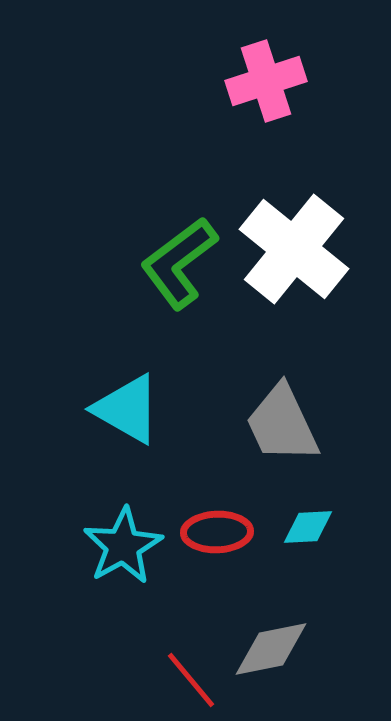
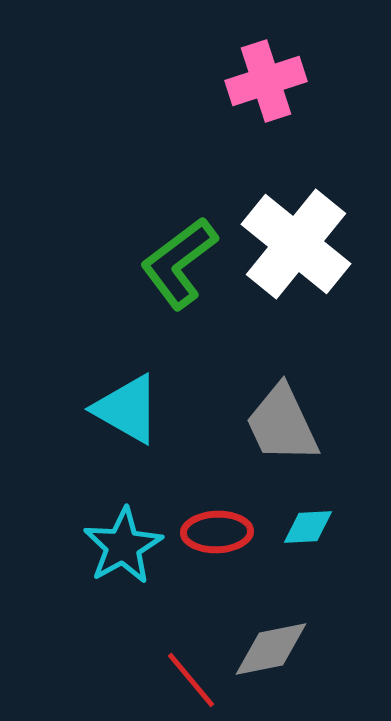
white cross: moved 2 px right, 5 px up
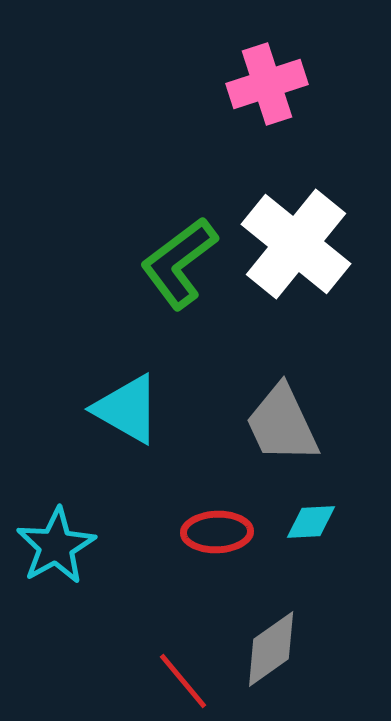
pink cross: moved 1 px right, 3 px down
cyan diamond: moved 3 px right, 5 px up
cyan star: moved 67 px left
gray diamond: rotated 24 degrees counterclockwise
red line: moved 8 px left, 1 px down
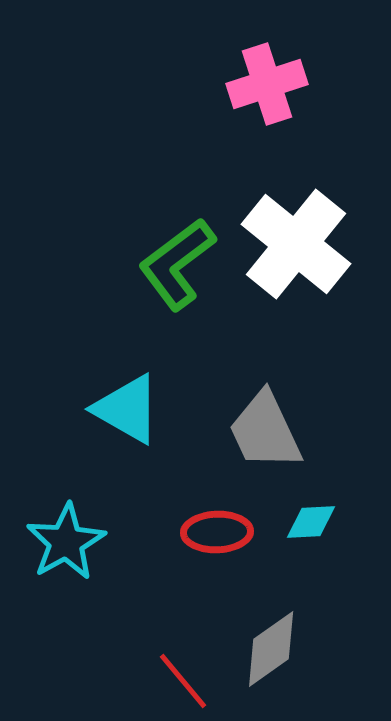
green L-shape: moved 2 px left, 1 px down
gray trapezoid: moved 17 px left, 7 px down
cyan star: moved 10 px right, 4 px up
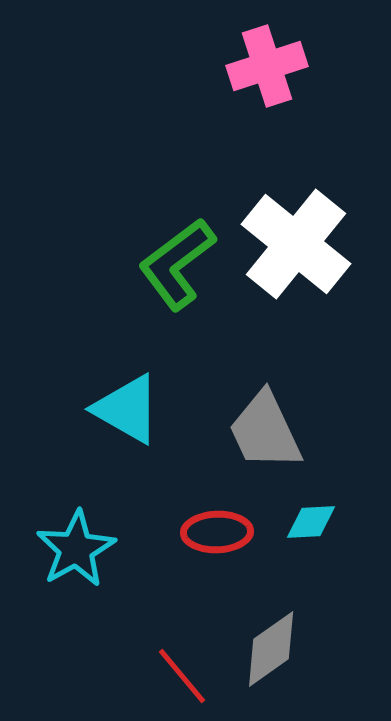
pink cross: moved 18 px up
cyan star: moved 10 px right, 7 px down
red line: moved 1 px left, 5 px up
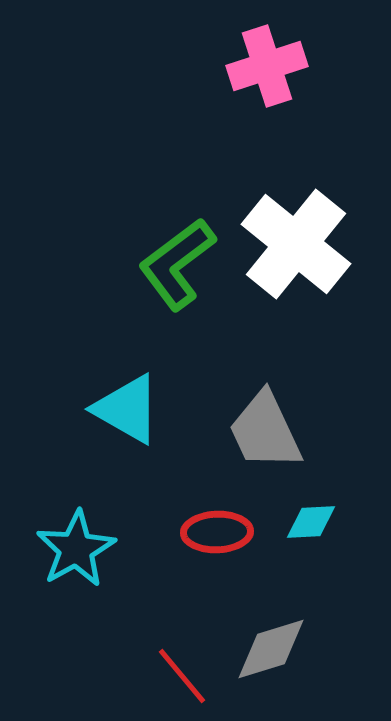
gray diamond: rotated 18 degrees clockwise
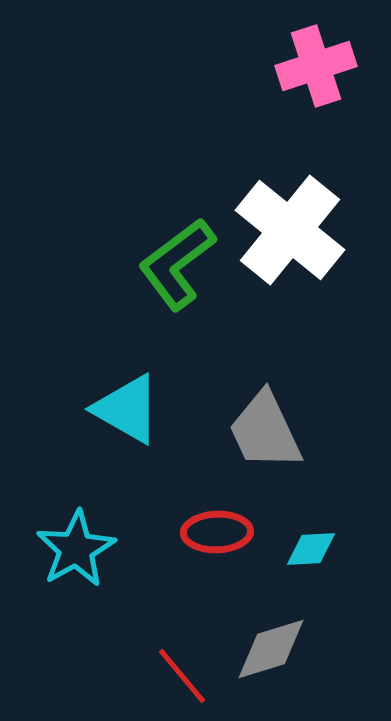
pink cross: moved 49 px right
white cross: moved 6 px left, 14 px up
cyan diamond: moved 27 px down
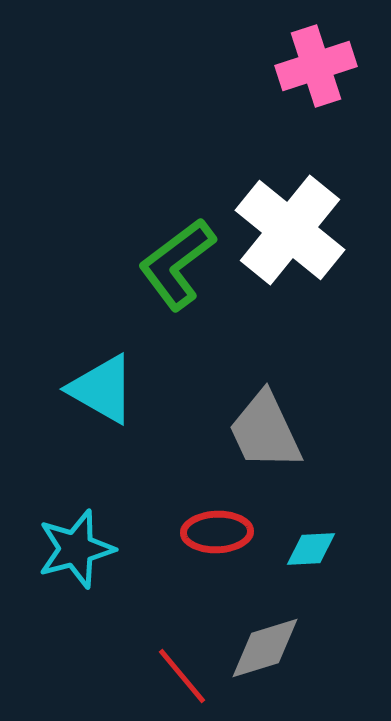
cyan triangle: moved 25 px left, 20 px up
cyan star: rotated 14 degrees clockwise
gray diamond: moved 6 px left, 1 px up
